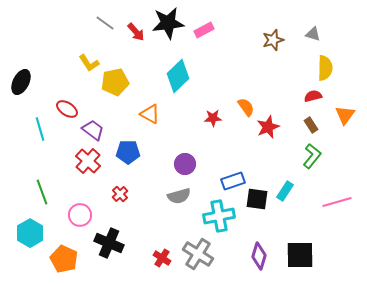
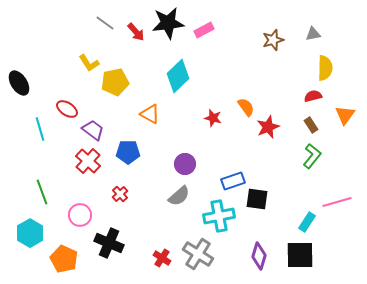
gray triangle at (313, 34): rotated 28 degrees counterclockwise
black ellipse at (21, 82): moved 2 px left, 1 px down; rotated 60 degrees counterclockwise
red star at (213, 118): rotated 18 degrees clockwise
cyan rectangle at (285, 191): moved 22 px right, 31 px down
gray semicircle at (179, 196): rotated 25 degrees counterclockwise
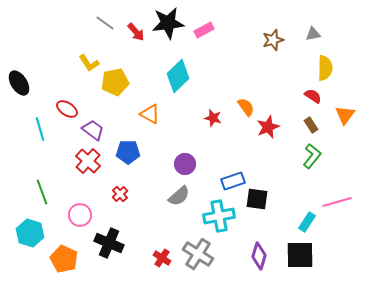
red semicircle at (313, 96): rotated 48 degrees clockwise
cyan hexagon at (30, 233): rotated 12 degrees counterclockwise
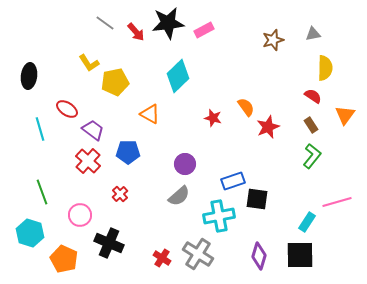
black ellipse at (19, 83): moved 10 px right, 7 px up; rotated 40 degrees clockwise
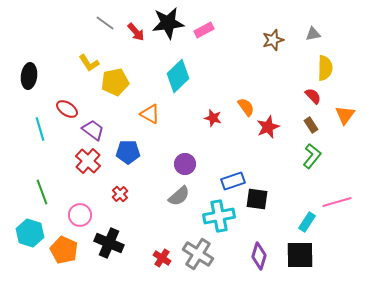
red semicircle at (313, 96): rotated 12 degrees clockwise
orange pentagon at (64, 259): moved 9 px up
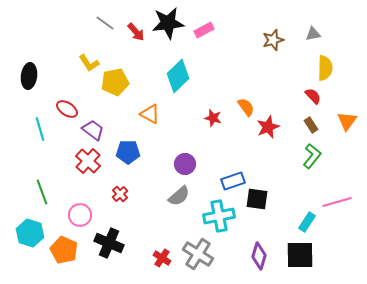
orange triangle at (345, 115): moved 2 px right, 6 px down
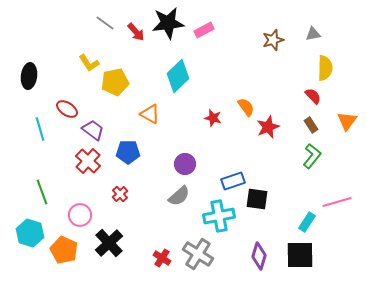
black cross at (109, 243): rotated 24 degrees clockwise
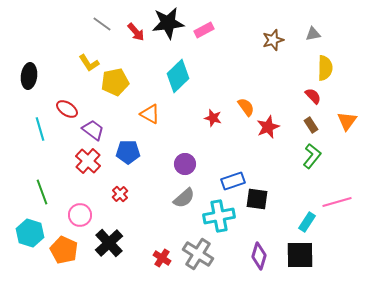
gray line at (105, 23): moved 3 px left, 1 px down
gray semicircle at (179, 196): moved 5 px right, 2 px down
